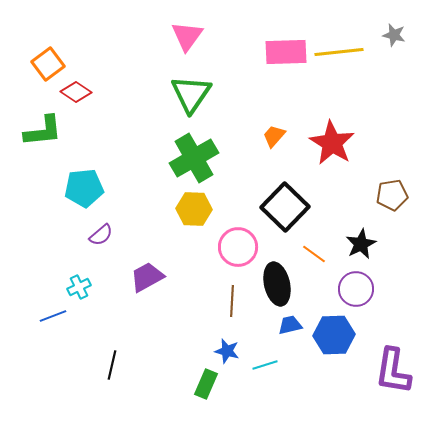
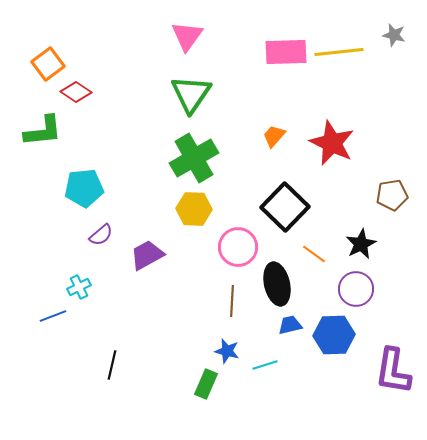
red star: rotated 6 degrees counterclockwise
purple trapezoid: moved 22 px up
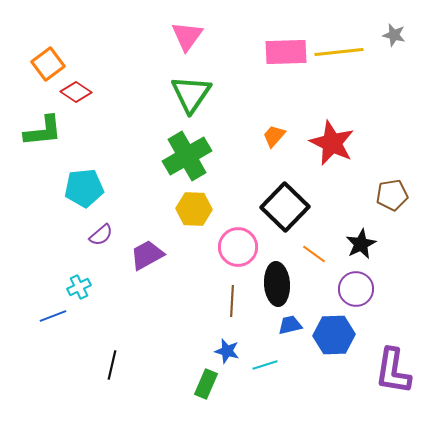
green cross: moved 7 px left, 2 px up
black ellipse: rotated 9 degrees clockwise
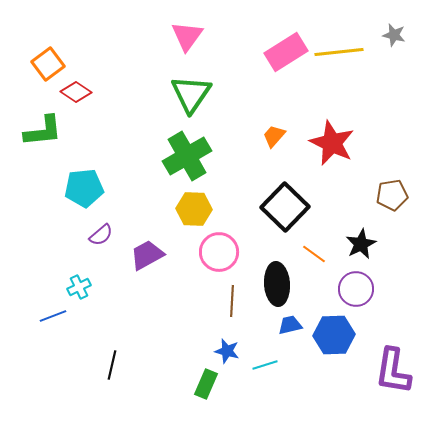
pink rectangle: rotated 30 degrees counterclockwise
pink circle: moved 19 px left, 5 px down
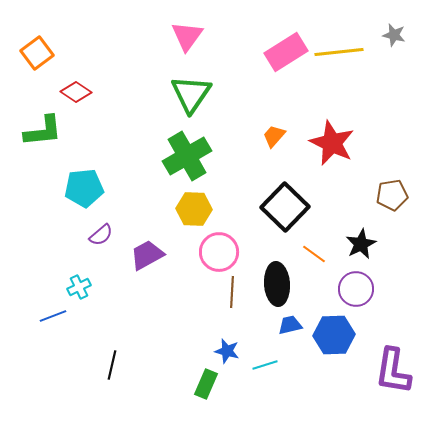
orange square: moved 11 px left, 11 px up
brown line: moved 9 px up
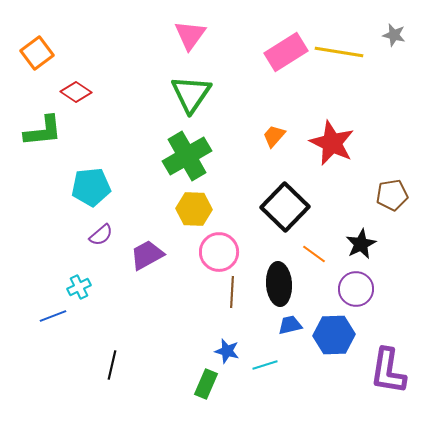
pink triangle: moved 3 px right, 1 px up
yellow line: rotated 15 degrees clockwise
cyan pentagon: moved 7 px right, 1 px up
black ellipse: moved 2 px right
purple L-shape: moved 5 px left
